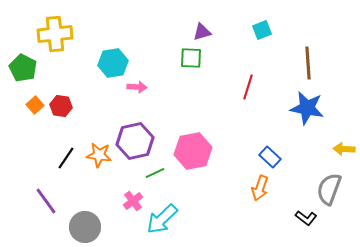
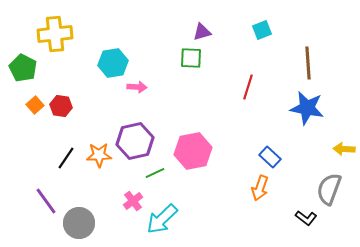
orange star: rotated 10 degrees counterclockwise
gray circle: moved 6 px left, 4 px up
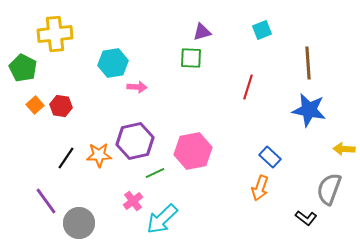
blue star: moved 2 px right, 2 px down
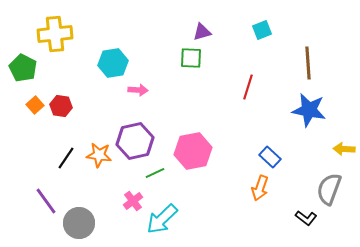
pink arrow: moved 1 px right, 3 px down
orange star: rotated 10 degrees clockwise
